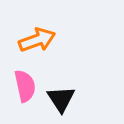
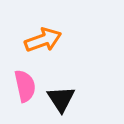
orange arrow: moved 6 px right
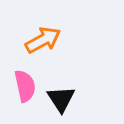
orange arrow: rotated 9 degrees counterclockwise
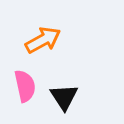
black triangle: moved 3 px right, 2 px up
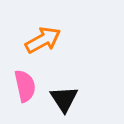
black triangle: moved 2 px down
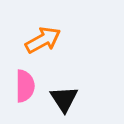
pink semicircle: rotated 12 degrees clockwise
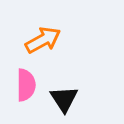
pink semicircle: moved 1 px right, 1 px up
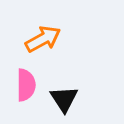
orange arrow: moved 1 px up
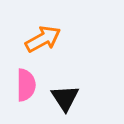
black triangle: moved 1 px right, 1 px up
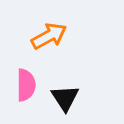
orange arrow: moved 6 px right, 3 px up
